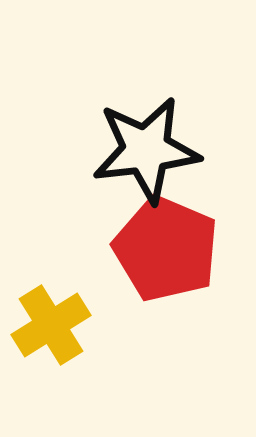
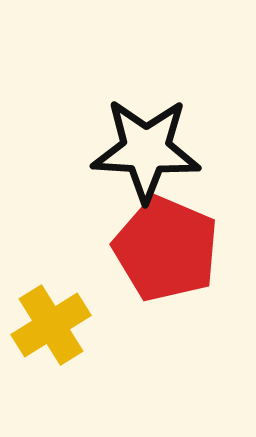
black star: rotated 10 degrees clockwise
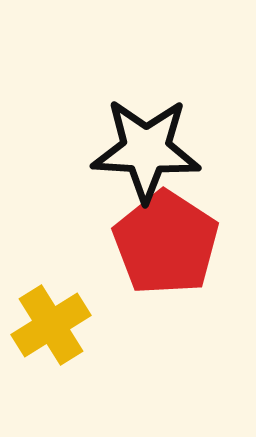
red pentagon: moved 6 px up; rotated 10 degrees clockwise
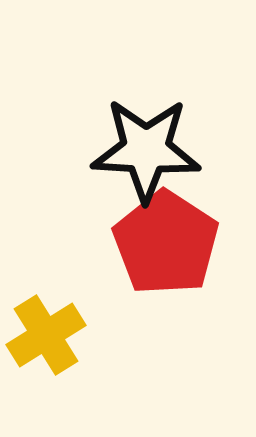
yellow cross: moved 5 px left, 10 px down
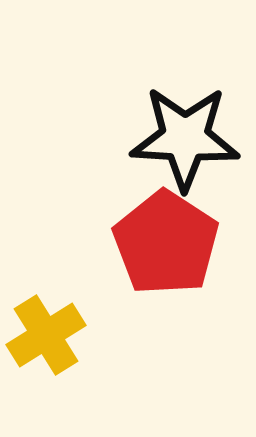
black star: moved 39 px right, 12 px up
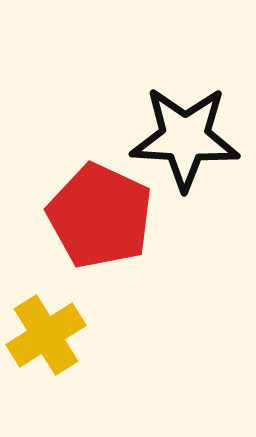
red pentagon: moved 66 px left, 27 px up; rotated 8 degrees counterclockwise
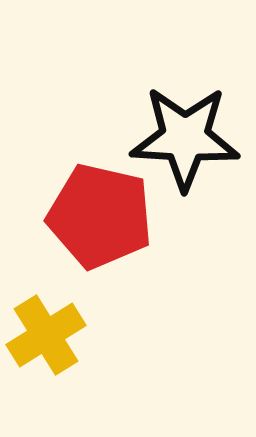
red pentagon: rotated 12 degrees counterclockwise
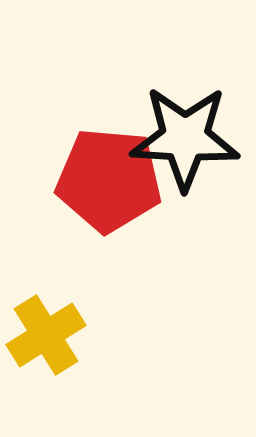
red pentagon: moved 9 px right, 36 px up; rotated 8 degrees counterclockwise
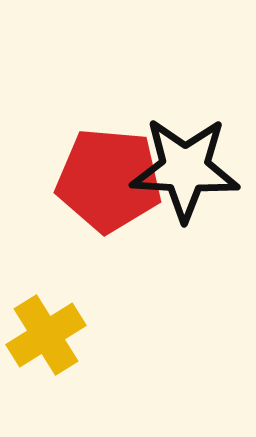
black star: moved 31 px down
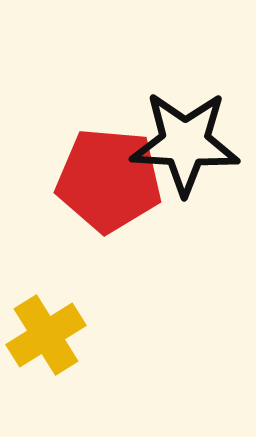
black star: moved 26 px up
